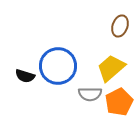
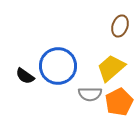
black semicircle: rotated 18 degrees clockwise
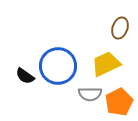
brown ellipse: moved 2 px down
yellow trapezoid: moved 5 px left, 4 px up; rotated 16 degrees clockwise
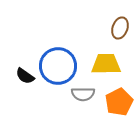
yellow trapezoid: rotated 24 degrees clockwise
gray semicircle: moved 7 px left
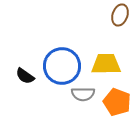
brown ellipse: moved 13 px up
blue circle: moved 4 px right
orange pentagon: moved 2 px left; rotated 24 degrees counterclockwise
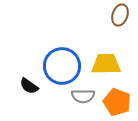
black semicircle: moved 4 px right, 10 px down
gray semicircle: moved 2 px down
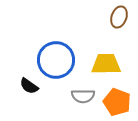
brown ellipse: moved 1 px left, 2 px down
blue circle: moved 6 px left, 6 px up
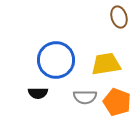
brown ellipse: rotated 35 degrees counterclockwise
yellow trapezoid: rotated 8 degrees counterclockwise
black semicircle: moved 9 px right, 7 px down; rotated 36 degrees counterclockwise
gray semicircle: moved 2 px right, 1 px down
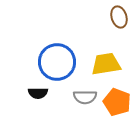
blue circle: moved 1 px right, 2 px down
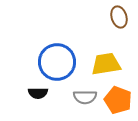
orange pentagon: moved 1 px right, 2 px up
